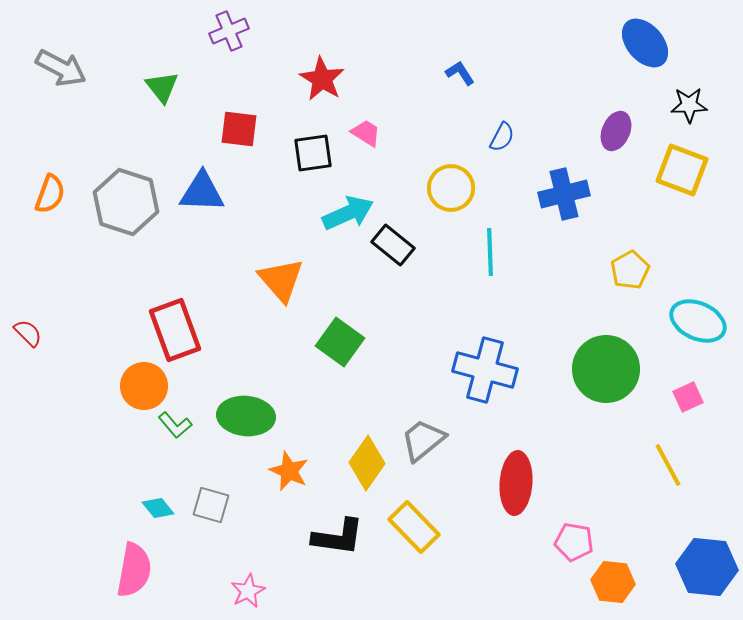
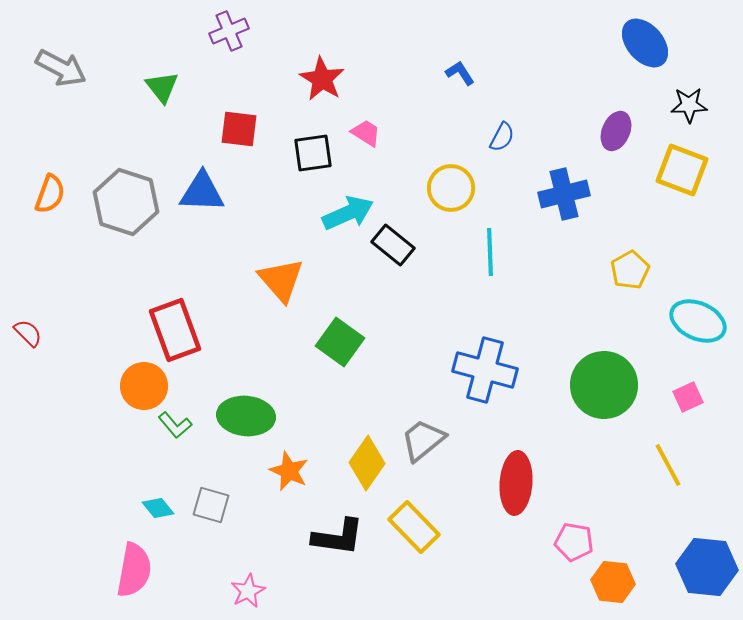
green circle at (606, 369): moved 2 px left, 16 px down
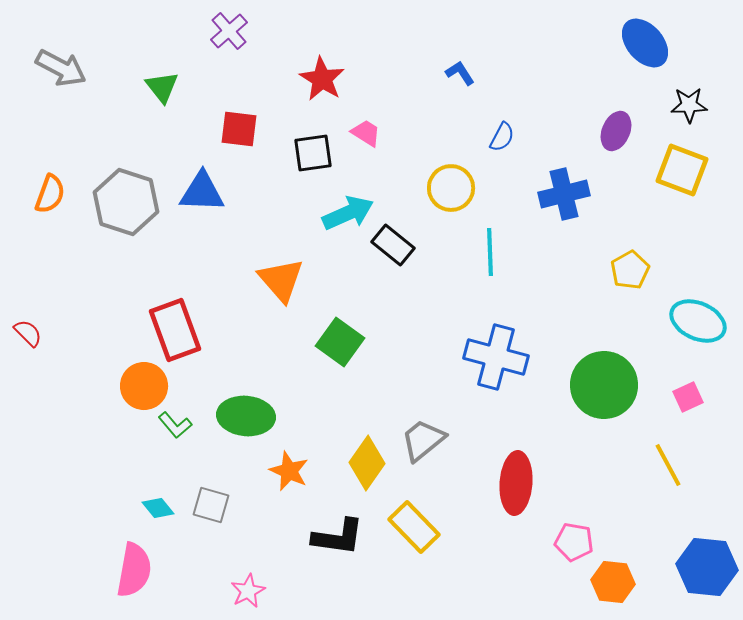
purple cross at (229, 31): rotated 18 degrees counterclockwise
blue cross at (485, 370): moved 11 px right, 13 px up
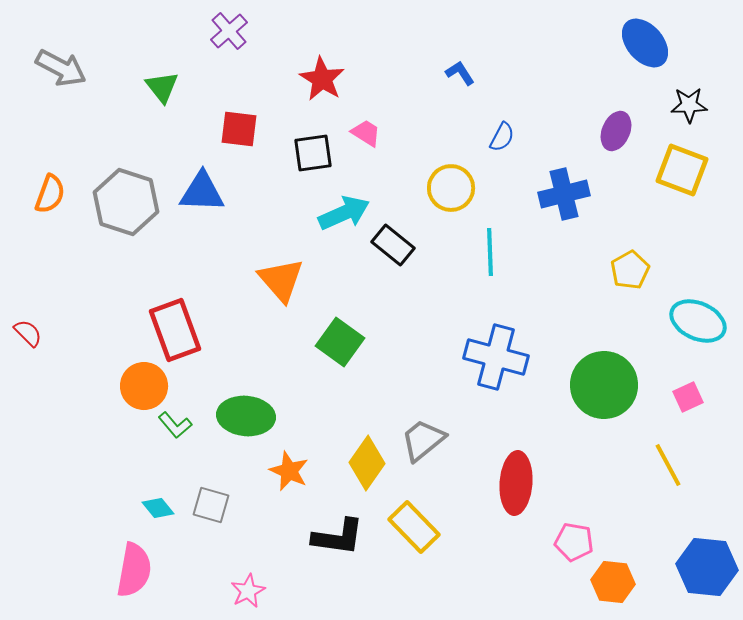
cyan arrow at (348, 213): moved 4 px left
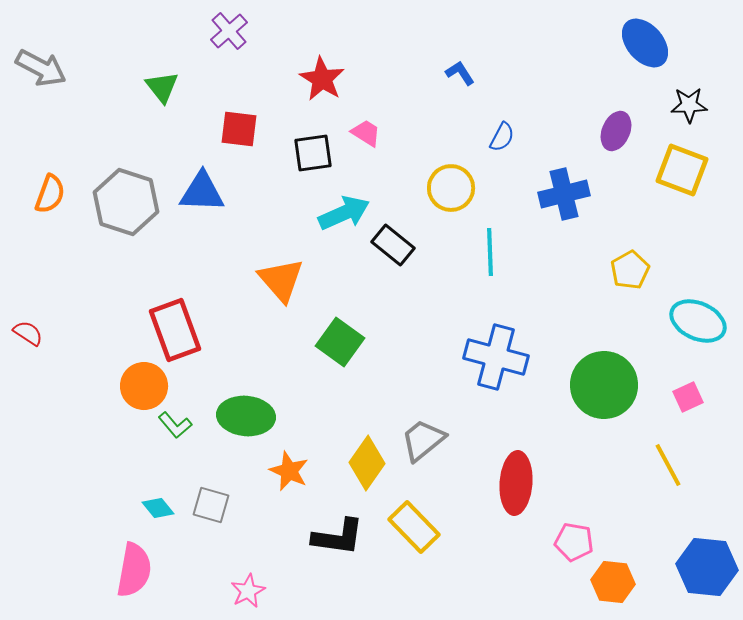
gray arrow at (61, 68): moved 20 px left
red semicircle at (28, 333): rotated 12 degrees counterclockwise
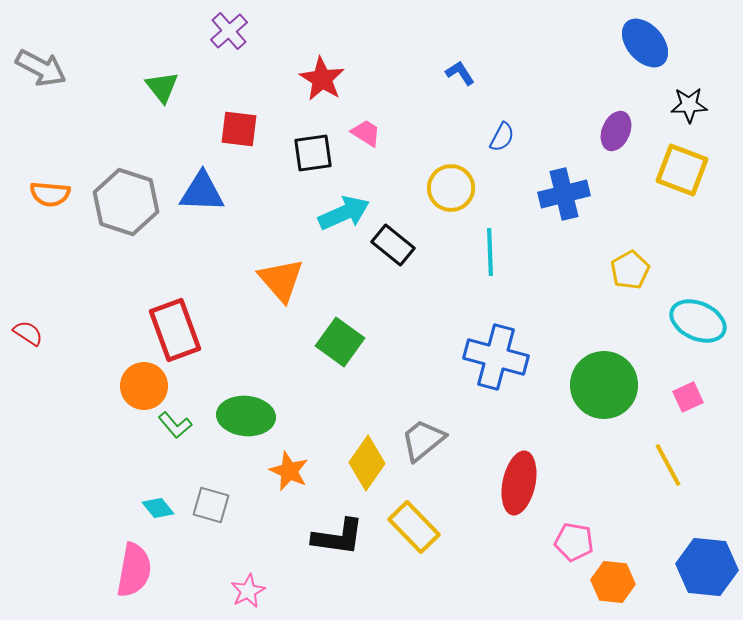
orange semicircle at (50, 194): rotated 75 degrees clockwise
red ellipse at (516, 483): moved 3 px right; rotated 8 degrees clockwise
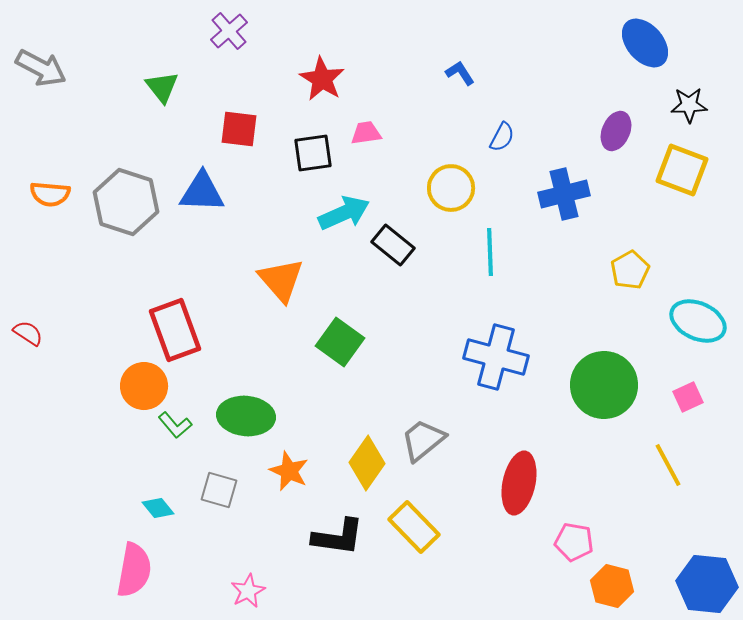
pink trapezoid at (366, 133): rotated 40 degrees counterclockwise
gray square at (211, 505): moved 8 px right, 15 px up
blue hexagon at (707, 567): moved 17 px down
orange hexagon at (613, 582): moved 1 px left, 4 px down; rotated 9 degrees clockwise
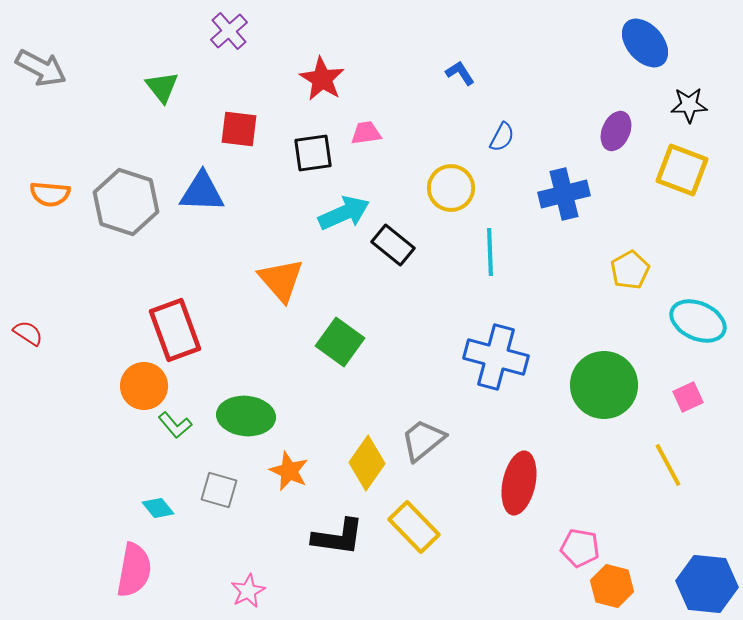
pink pentagon at (574, 542): moved 6 px right, 6 px down
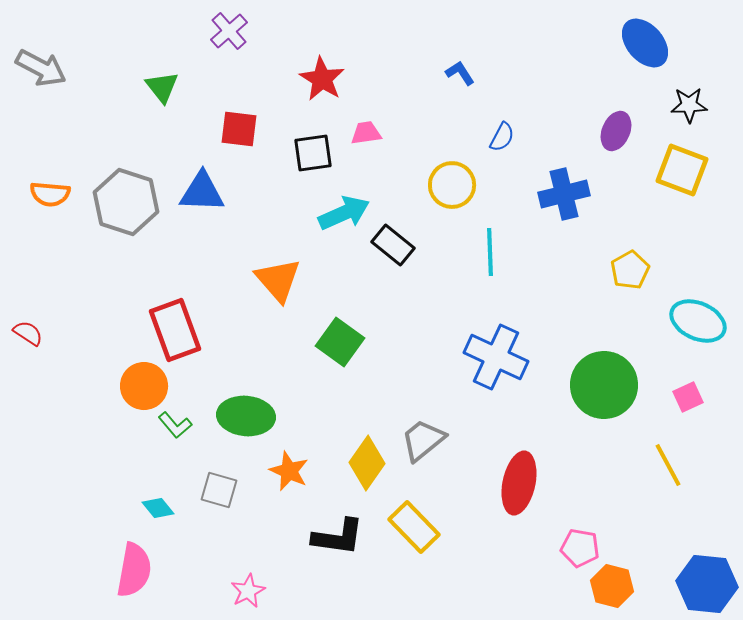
yellow circle at (451, 188): moved 1 px right, 3 px up
orange triangle at (281, 280): moved 3 px left
blue cross at (496, 357): rotated 10 degrees clockwise
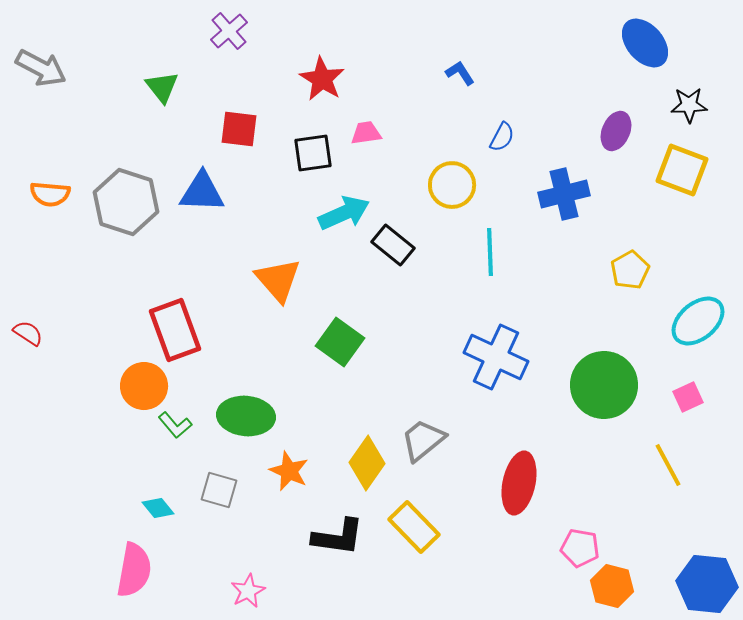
cyan ellipse at (698, 321): rotated 64 degrees counterclockwise
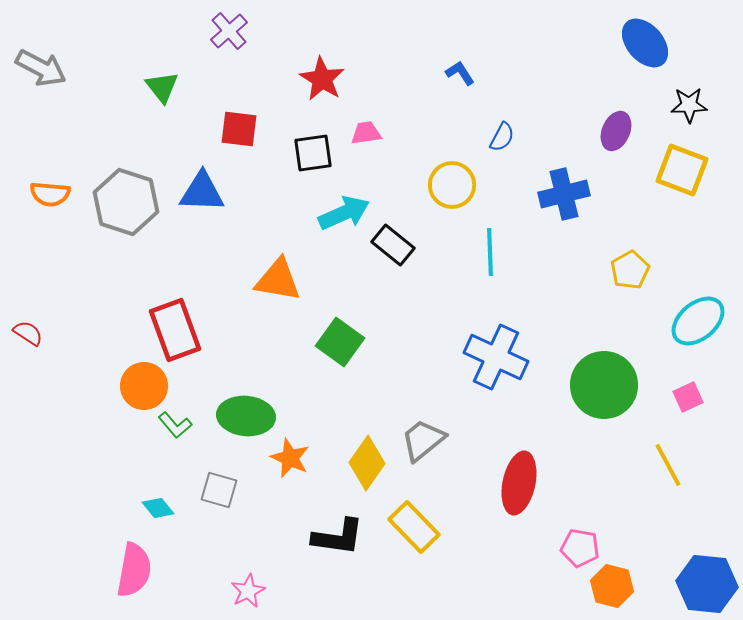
orange triangle at (278, 280): rotated 39 degrees counterclockwise
orange star at (289, 471): moved 1 px right, 13 px up
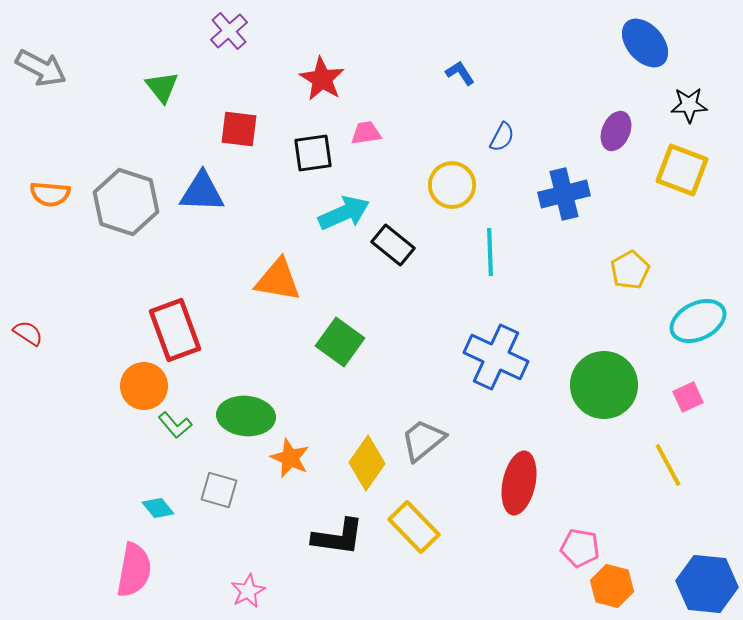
cyan ellipse at (698, 321): rotated 14 degrees clockwise
